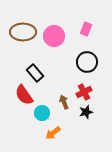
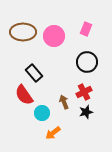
black rectangle: moved 1 px left
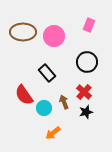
pink rectangle: moved 3 px right, 4 px up
black rectangle: moved 13 px right
red cross: rotated 21 degrees counterclockwise
cyan circle: moved 2 px right, 5 px up
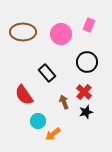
pink circle: moved 7 px right, 2 px up
cyan circle: moved 6 px left, 13 px down
orange arrow: moved 1 px down
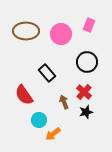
brown ellipse: moved 3 px right, 1 px up
cyan circle: moved 1 px right, 1 px up
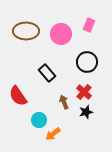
red semicircle: moved 6 px left, 1 px down
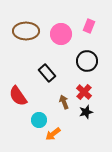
pink rectangle: moved 1 px down
black circle: moved 1 px up
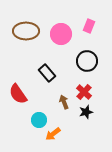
red semicircle: moved 2 px up
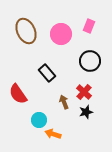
brown ellipse: rotated 65 degrees clockwise
black circle: moved 3 px right
orange arrow: rotated 56 degrees clockwise
